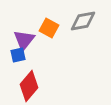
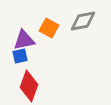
purple triangle: rotated 40 degrees clockwise
blue square: moved 2 px right, 1 px down
red diamond: rotated 20 degrees counterclockwise
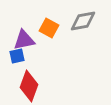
blue square: moved 3 px left
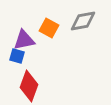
blue square: rotated 28 degrees clockwise
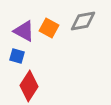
purple triangle: moved 9 px up; rotated 40 degrees clockwise
red diamond: rotated 12 degrees clockwise
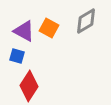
gray diamond: moved 3 px right; rotated 20 degrees counterclockwise
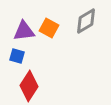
purple triangle: rotated 35 degrees counterclockwise
